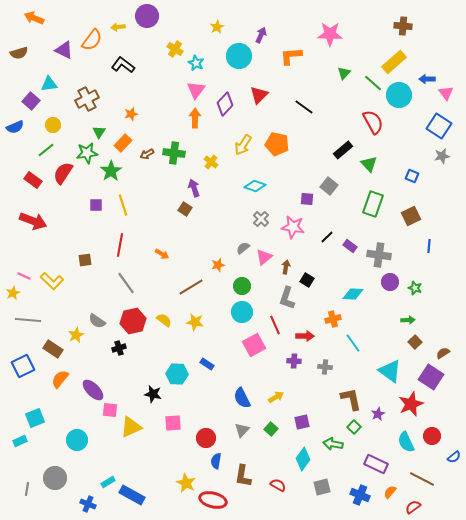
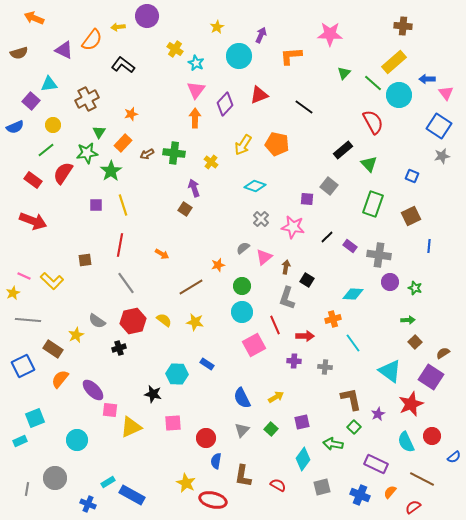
red triangle at (259, 95): rotated 24 degrees clockwise
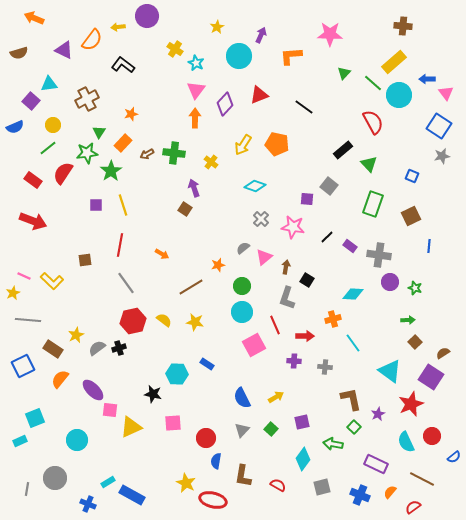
green line at (46, 150): moved 2 px right, 2 px up
gray semicircle at (97, 321): moved 27 px down; rotated 108 degrees clockwise
